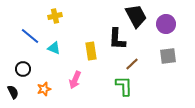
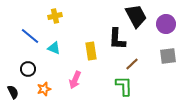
black circle: moved 5 px right
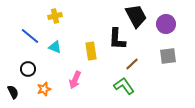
cyan triangle: moved 1 px right, 1 px up
green L-shape: rotated 35 degrees counterclockwise
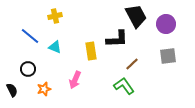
black L-shape: rotated 95 degrees counterclockwise
black semicircle: moved 1 px left, 2 px up
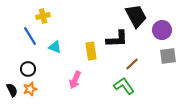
yellow cross: moved 12 px left
purple circle: moved 4 px left, 6 px down
blue line: rotated 18 degrees clockwise
orange star: moved 14 px left
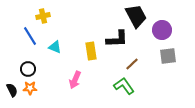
orange star: moved 1 px up; rotated 16 degrees clockwise
